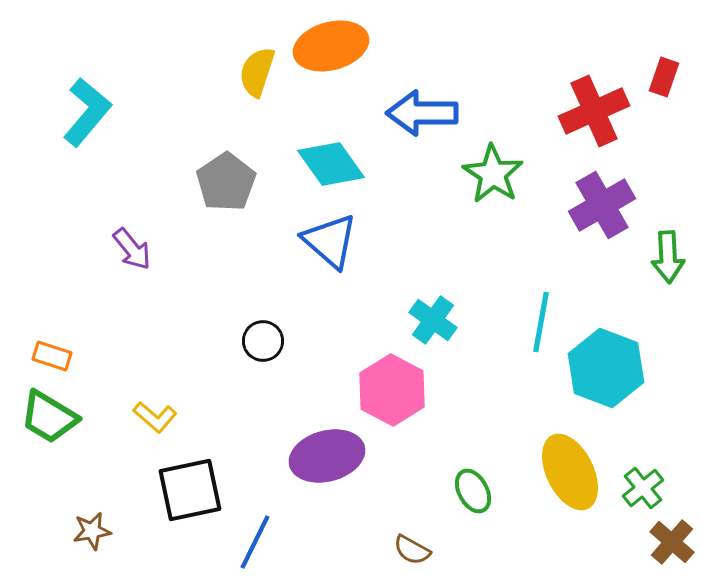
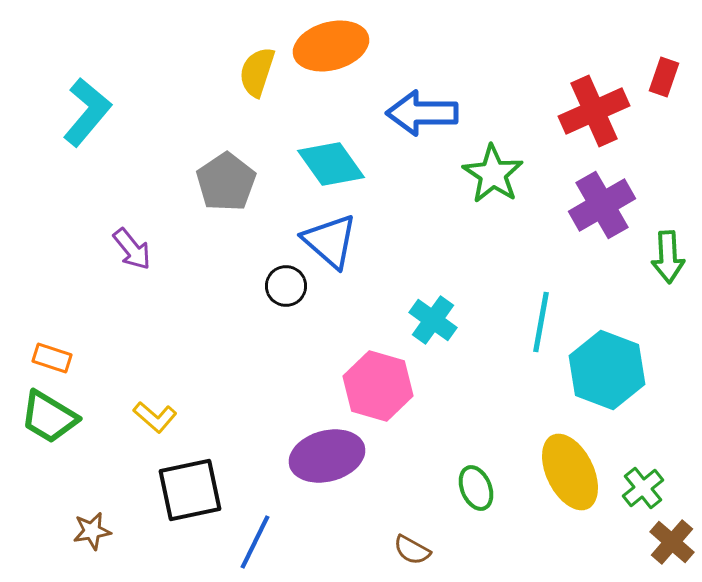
black circle: moved 23 px right, 55 px up
orange rectangle: moved 2 px down
cyan hexagon: moved 1 px right, 2 px down
pink hexagon: moved 14 px left, 4 px up; rotated 12 degrees counterclockwise
green ellipse: moved 3 px right, 3 px up; rotated 6 degrees clockwise
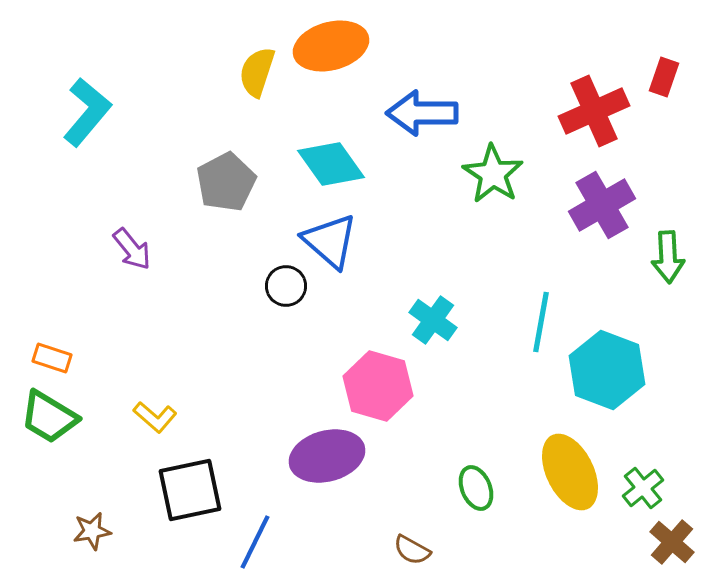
gray pentagon: rotated 6 degrees clockwise
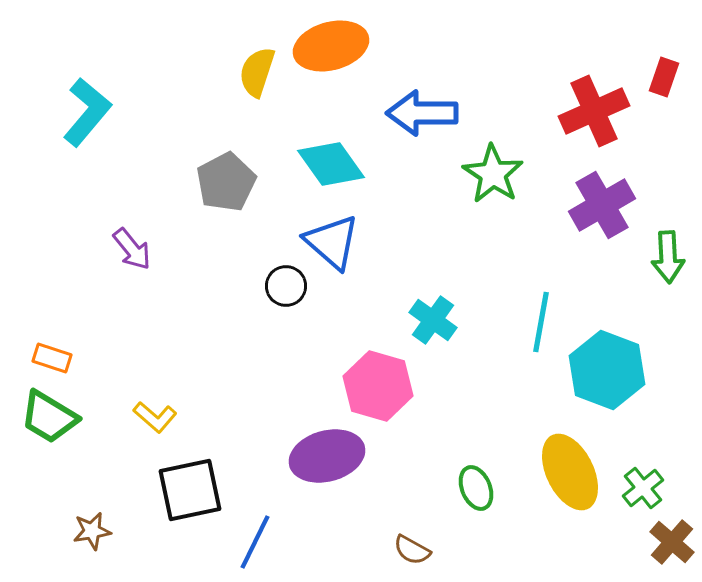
blue triangle: moved 2 px right, 1 px down
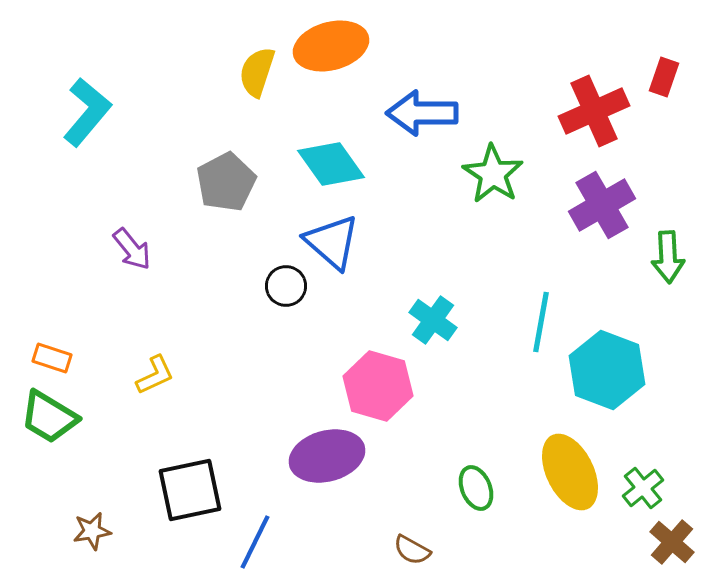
yellow L-shape: moved 42 px up; rotated 66 degrees counterclockwise
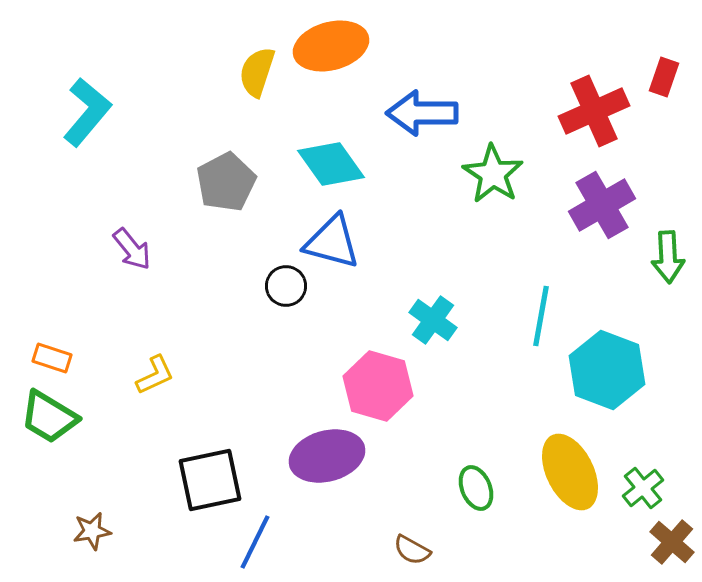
blue triangle: rotated 26 degrees counterclockwise
cyan line: moved 6 px up
black square: moved 20 px right, 10 px up
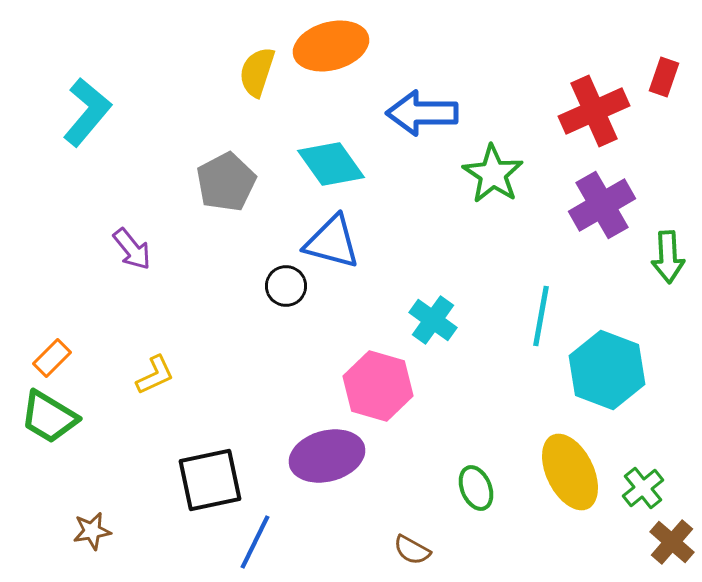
orange rectangle: rotated 63 degrees counterclockwise
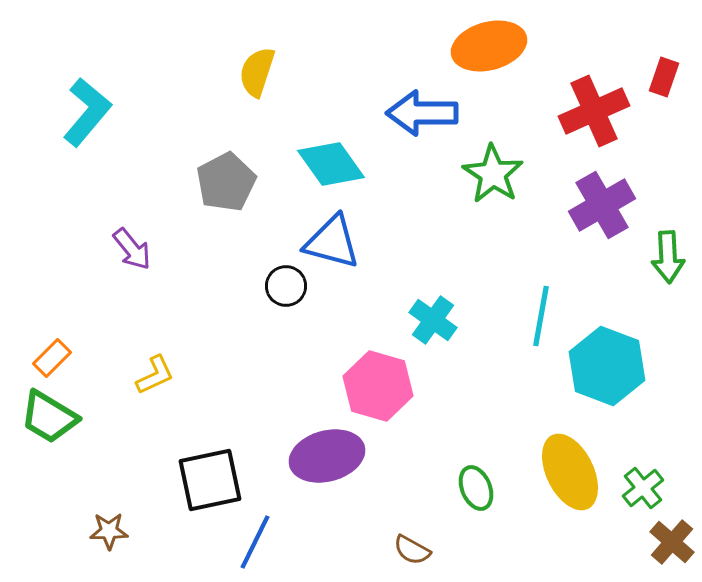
orange ellipse: moved 158 px right
cyan hexagon: moved 4 px up
brown star: moved 17 px right; rotated 9 degrees clockwise
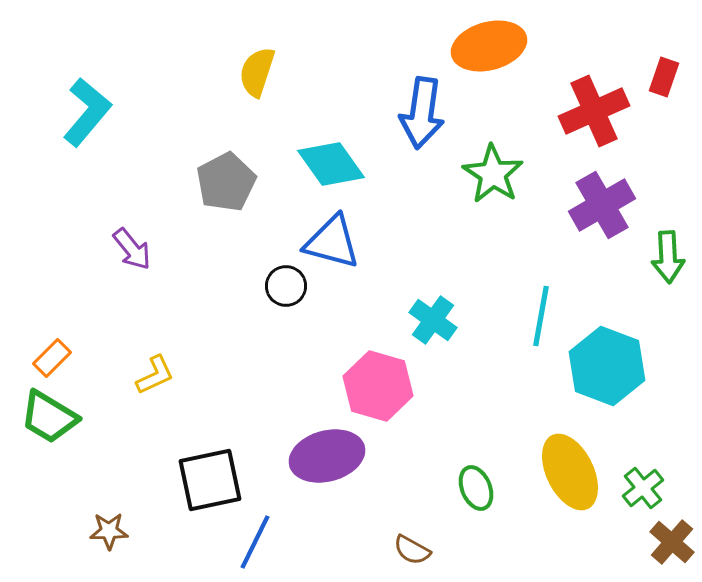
blue arrow: rotated 82 degrees counterclockwise
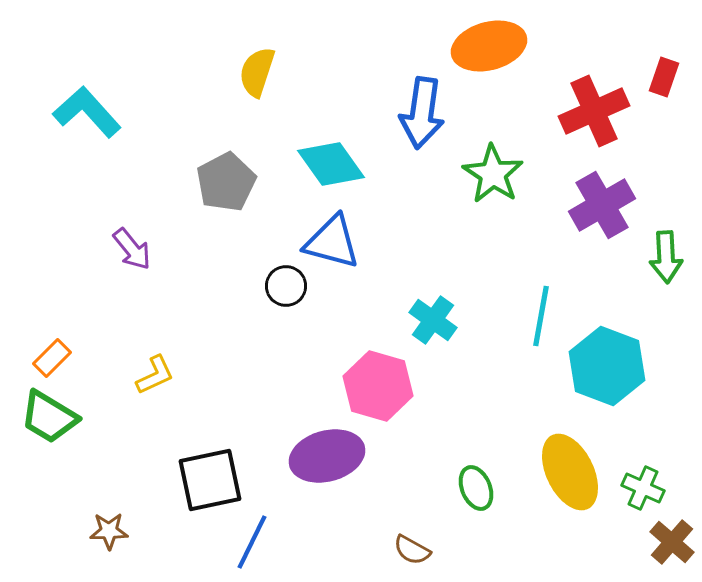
cyan L-shape: rotated 82 degrees counterclockwise
green arrow: moved 2 px left
green cross: rotated 27 degrees counterclockwise
blue line: moved 3 px left
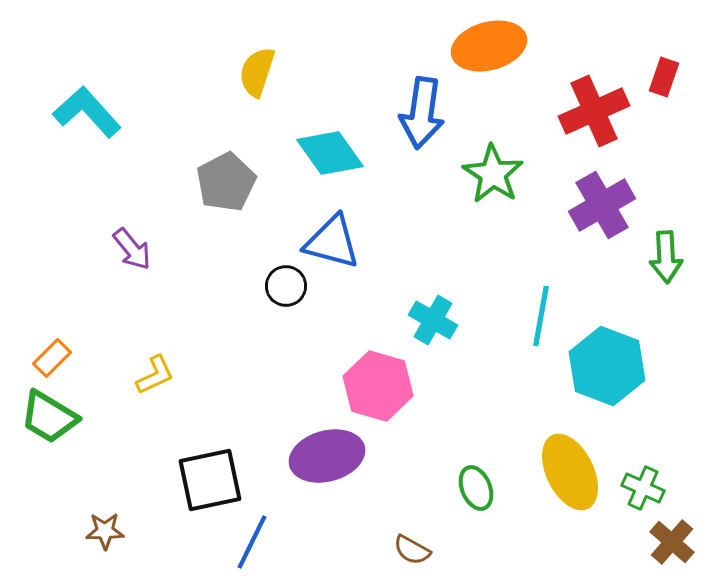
cyan diamond: moved 1 px left, 11 px up
cyan cross: rotated 6 degrees counterclockwise
brown star: moved 4 px left
